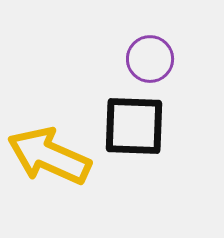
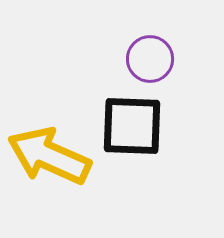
black square: moved 2 px left
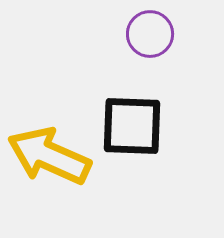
purple circle: moved 25 px up
